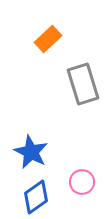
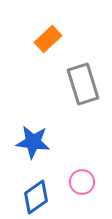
blue star: moved 2 px right, 10 px up; rotated 20 degrees counterclockwise
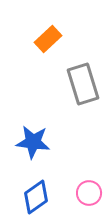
pink circle: moved 7 px right, 11 px down
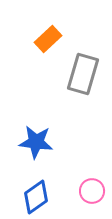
gray rectangle: moved 10 px up; rotated 33 degrees clockwise
blue star: moved 3 px right
pink circle: moved 3 px right, 2 px up
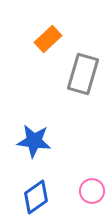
blue star: moved 2 px left, 1 px up
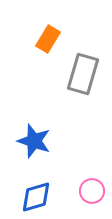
orange rectangle: rotated 16 degrees counterclockwise
blue star: rotated 12 degrees clockwise
blue diamond: rotated 20 degrees clockwise
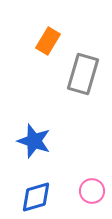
orange rectangle: moved 2 px down
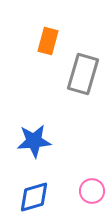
orange rectangle: rotated 16 degrees counterclockwise
blue star: rotated 24 degrees counterclockwise
blue diamond: moved 2 px left
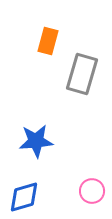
gray rectangle: moved 1 px left
blue star: moved 2 px right
blue diamond: moved 10 px left
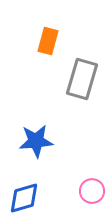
gray rectangle: moved 5 px down
blue diamond: moved 1 px down
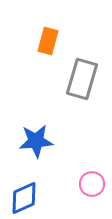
pink circle: moved 7 px up
blue diamond: rotated 8 degrees counterclockwise
